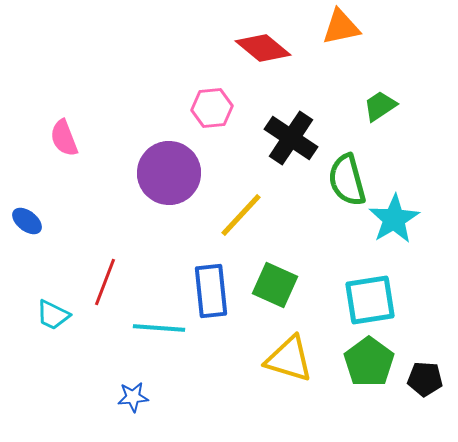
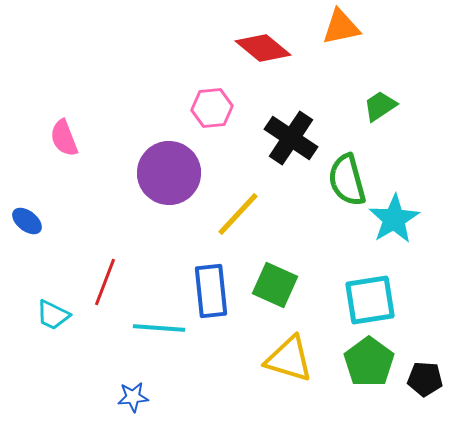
yellow line: moved 3 px left, 1 px up
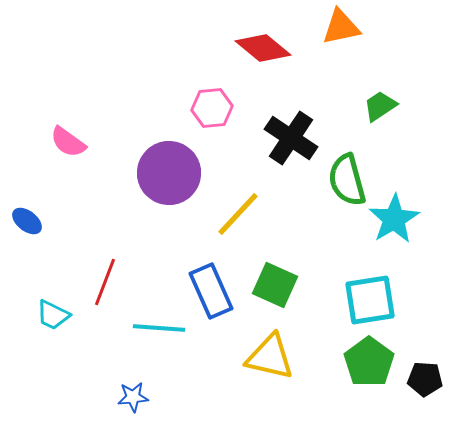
pink semicircle: moved 4 px right, 4 px down; rotated 33 degrees counterclockwise
blue rectangle: rotated 18 degrees counterclockwise
yellow triangle: moved 19 px left, 2 px up; rotated 4 degrees counterclockwise
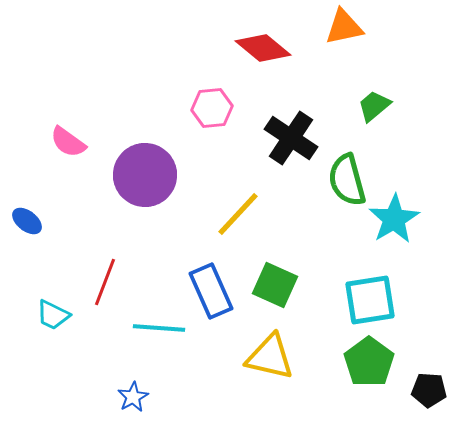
orange triangle: moved 3 px right
green trapezoid: moved 6 px left; rotated 6 degrees counterclockwise
purple circle: moved 24 px left, 2 px down
black pentagon: moved 4 px right, 11 px down
blue star: rotated 24 degrees counterclockwise
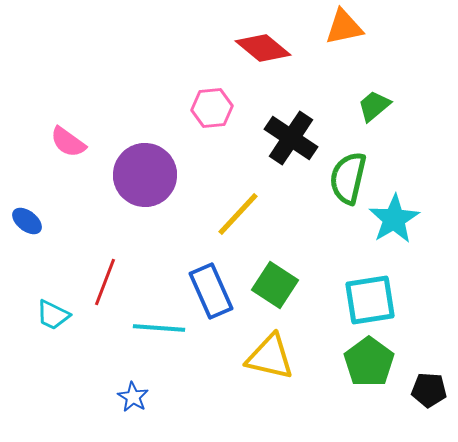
green semicircle: moved 1 px right, 2 px up; rotated 28 degrees clockwise
green square: rotated 9 degrees clockwise
blue star: rotated 12 degrees counterclockwise
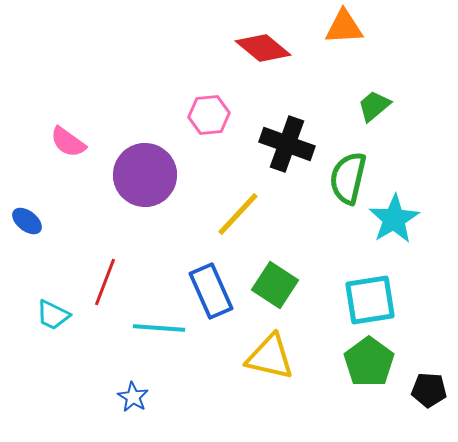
orange triangle: rotated 9 degrees clockwise
pink hexagon: moved 3 px left, 7 px down
black cross: moved 4 px left, 6 px down; rotated 14 degrees counterclockwise
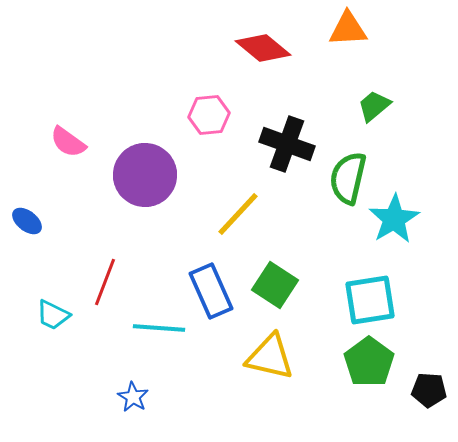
orange triangle: moved 4 px right, 2 px down
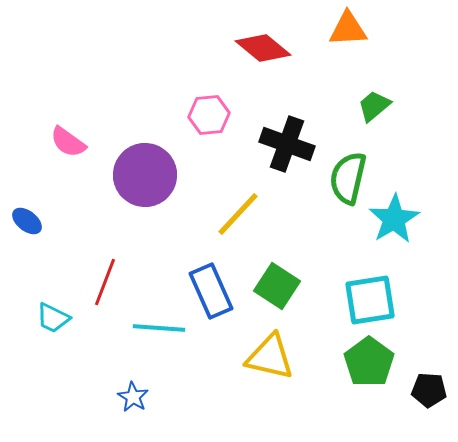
green square: moved 2 px right, 1 px down
cyan trapezoid: moved 3 px down
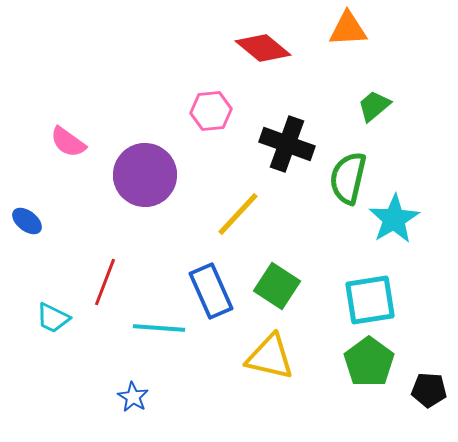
pink hexagon: moved 2 px right, 4 px up
